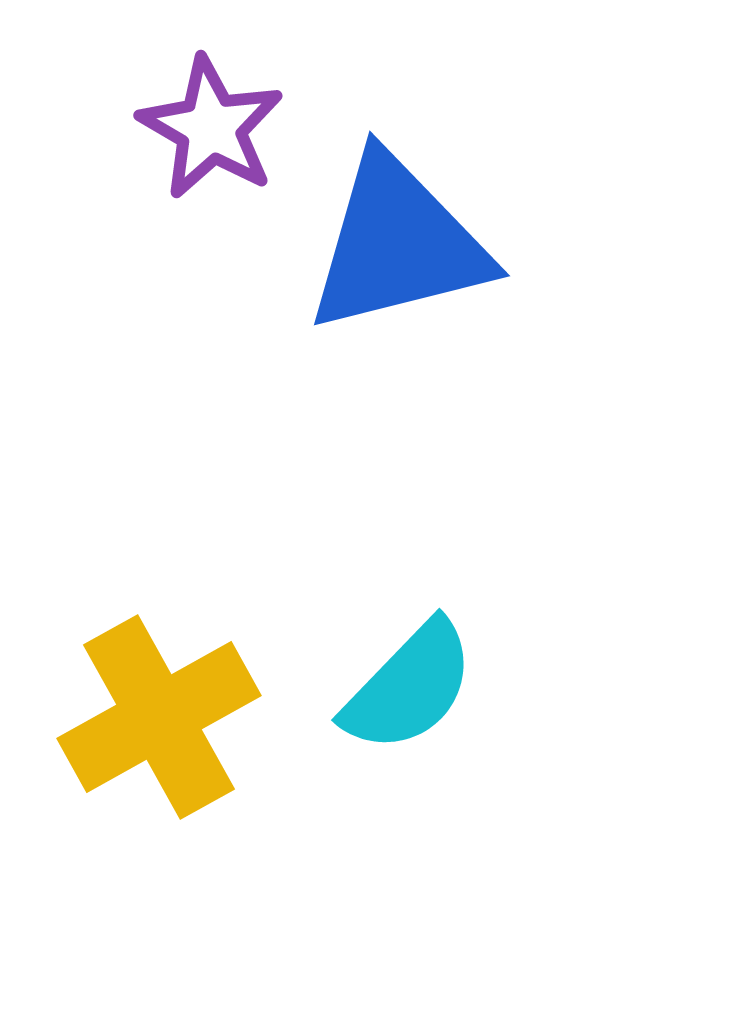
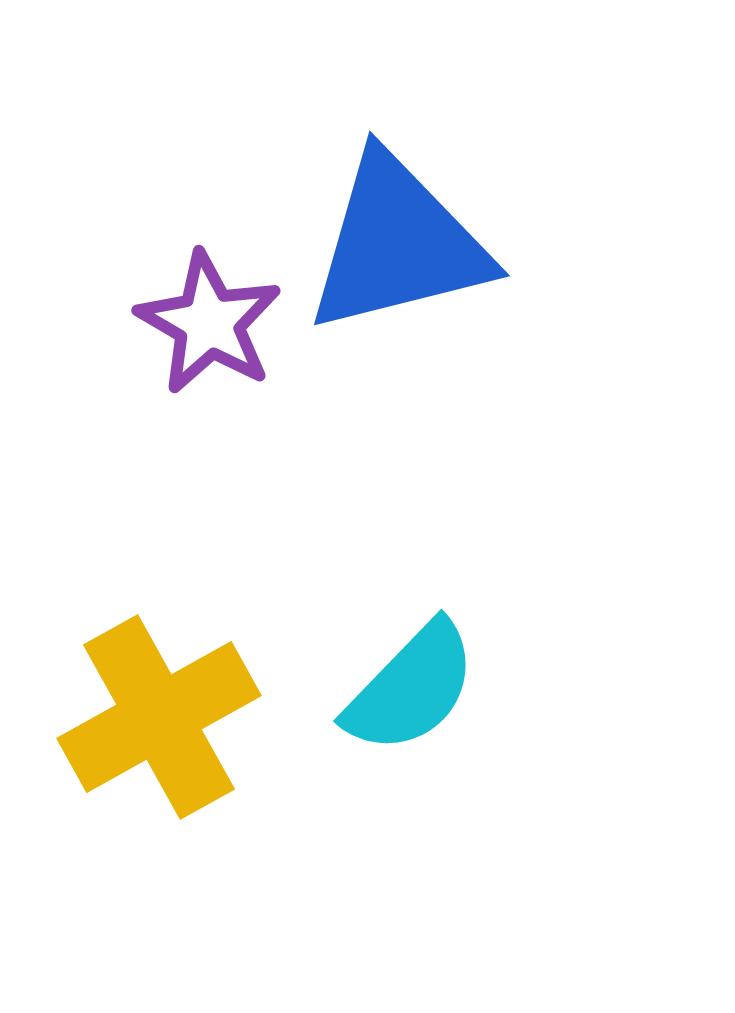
purple star: moved 2 px left, 195 px down
cyan semicircle: moved 2 px right, 1 px down
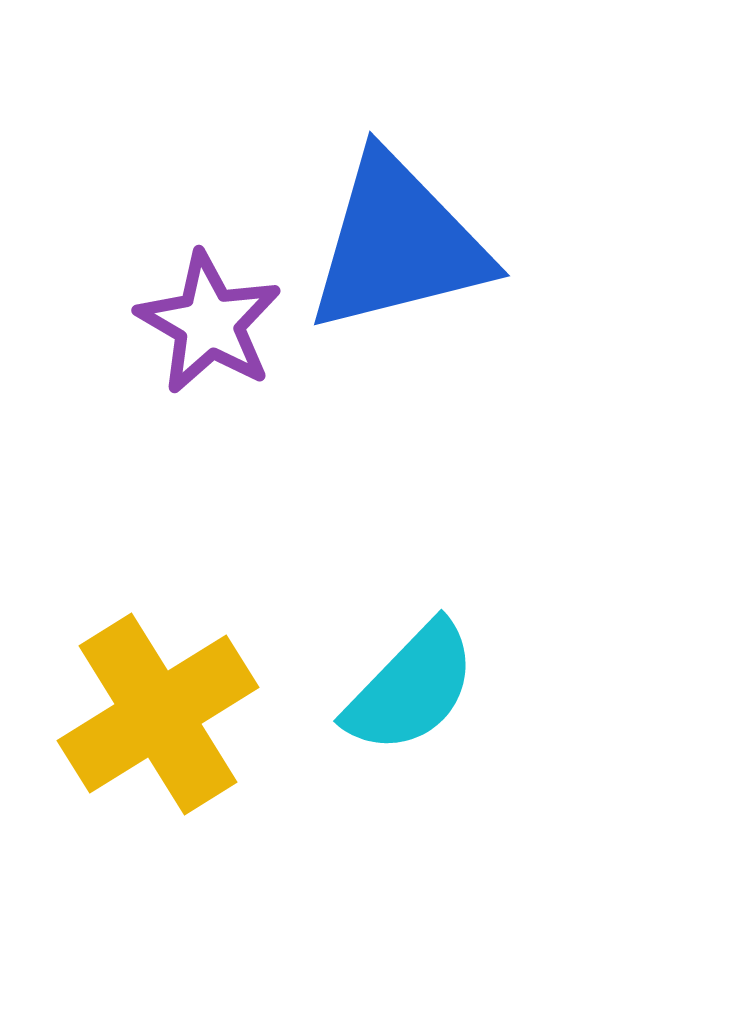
yellow cross: moved 1 px left, 3 px up; rotated 3 degrees counterclockwise
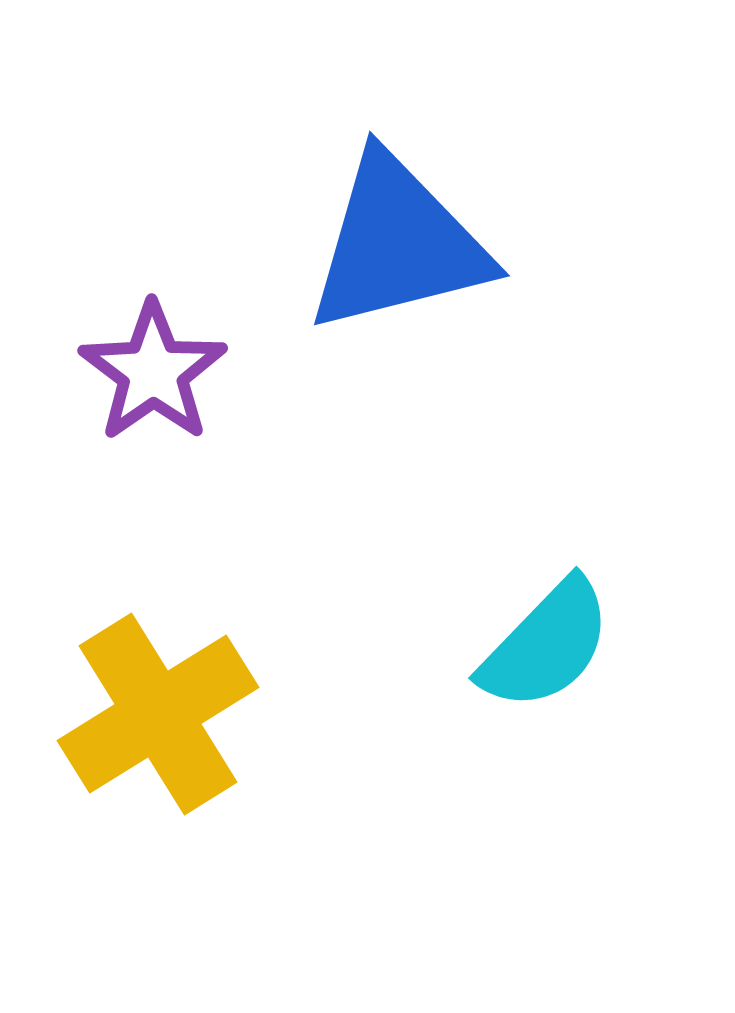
purple star: moved 56 px left, 49 px down; rotated 7 degrees clockwise
cyan semicircle: moved 135 px right, 43 px up
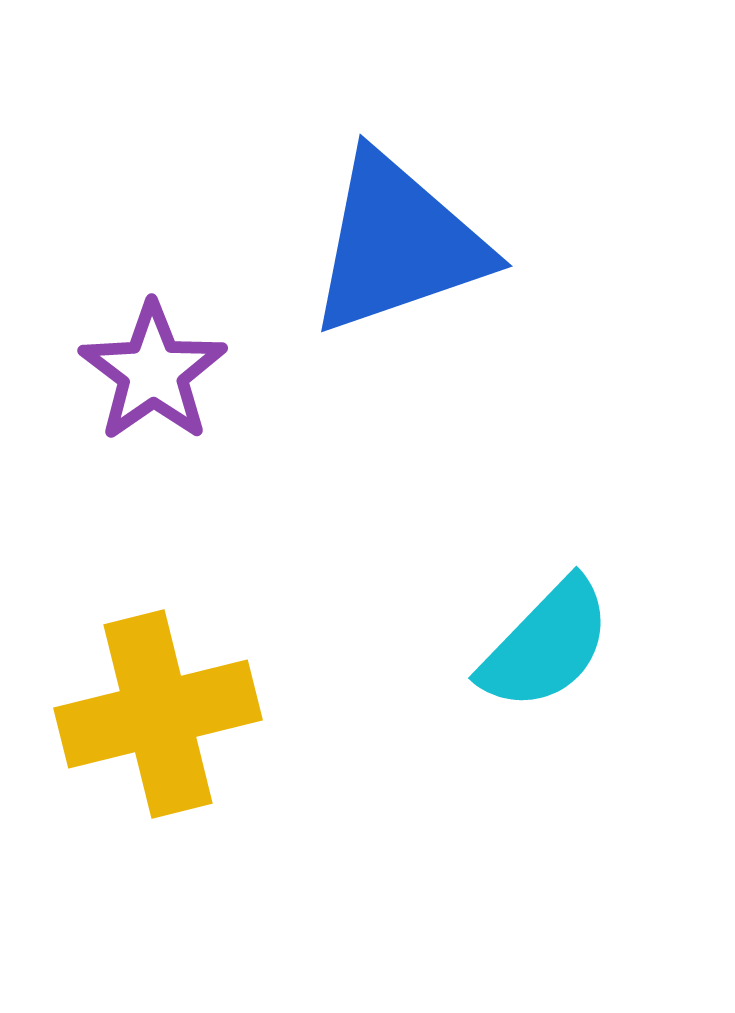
blue triangle: rotated 5 degrees counterclockwise
yellow cross: rotated 18 degrees clockwise
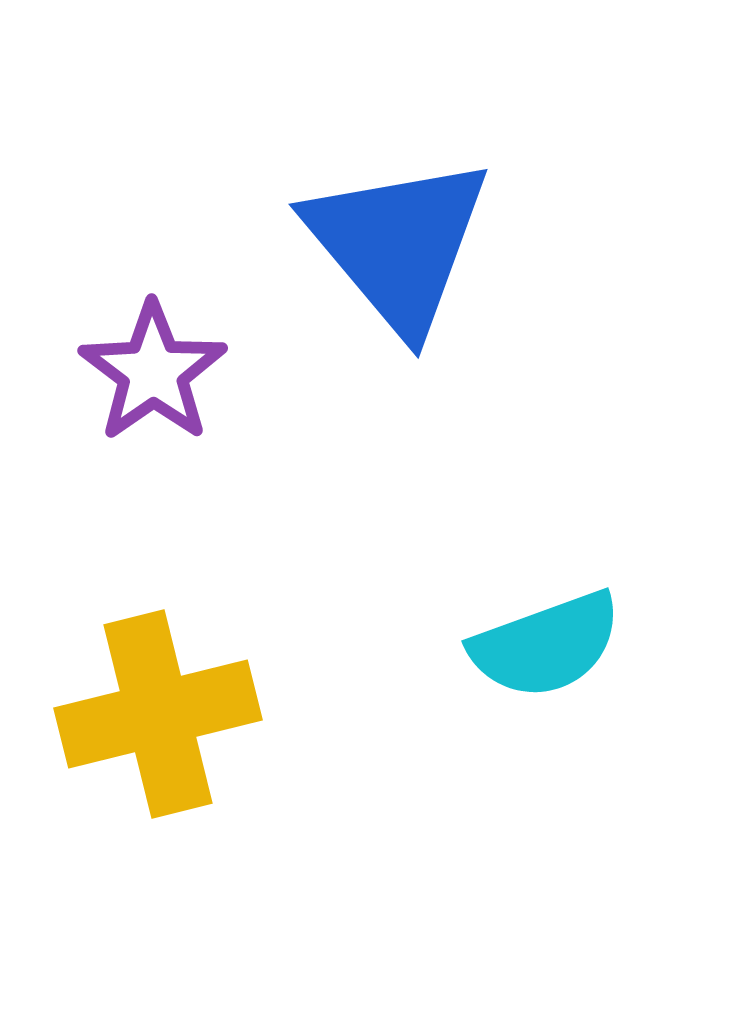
blue triangle: rotated 51 degrees counterclockwise
cyan semicircle: rotated 26 degrees clockwise
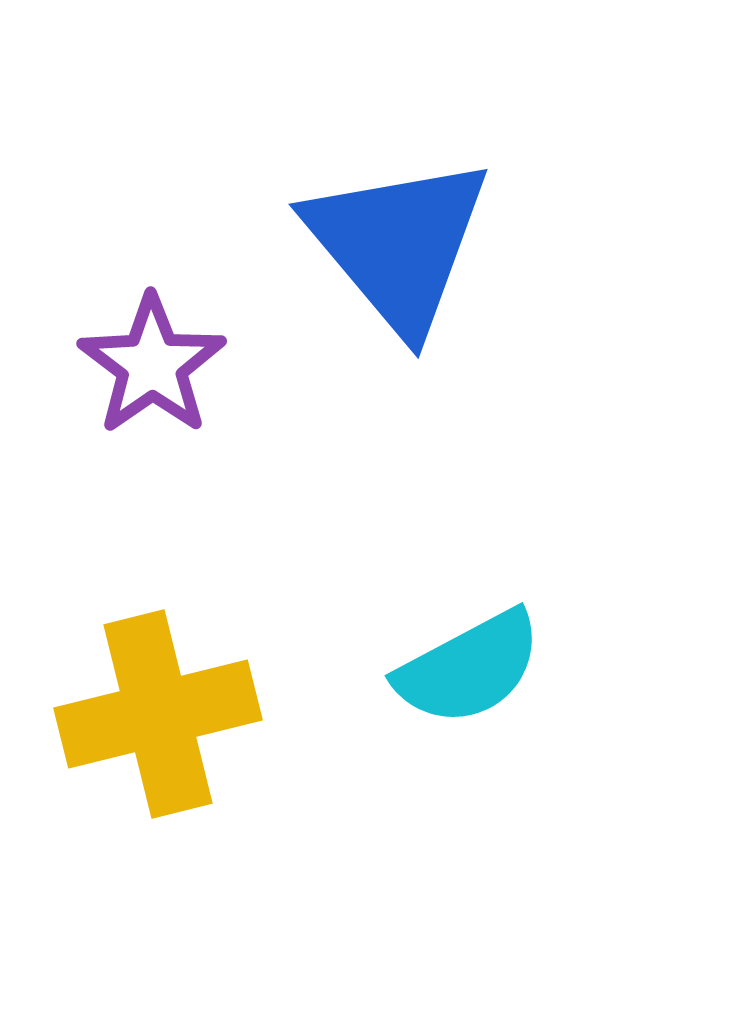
purple star: moved 1 px left, 7 px up
cyan semicircle: moved 77 px left, 23 px down; rotated 8 degrees counterclockwise
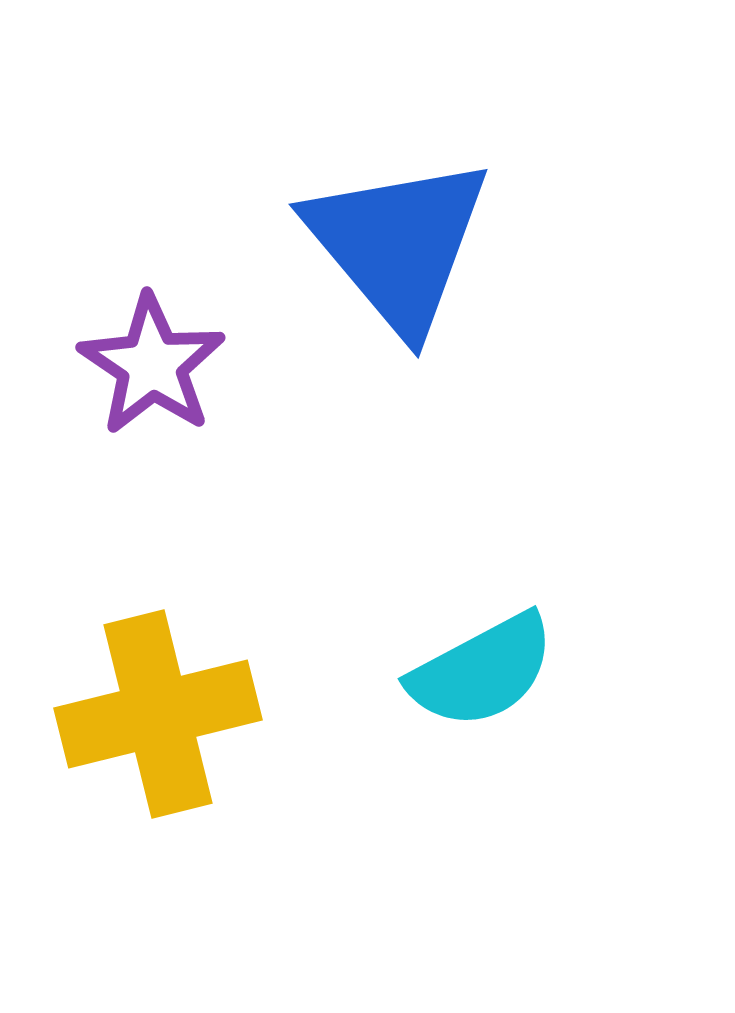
purple star: rotated 3 degrees counterclockwise
cyan semicircle: moved 13 px right, 3 px down
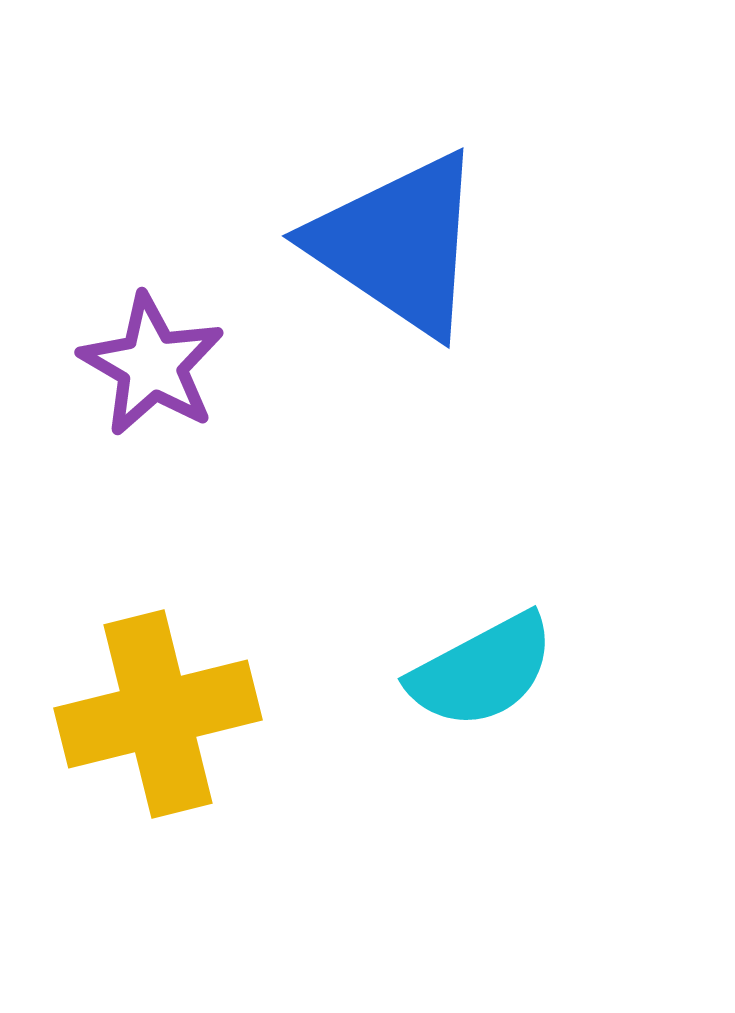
blue triangle: rotated 16 degrees counterclockwise
purple star: rotated 4 degrees counterclockwise
